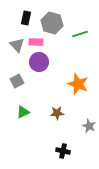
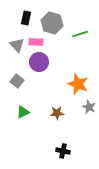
gray square: rotated 24 degrees counterclockwise
gray star: moved 19 px up
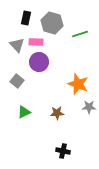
gray star: rotated 24 degrees counterclockwise
green triangle: moved 1 px right
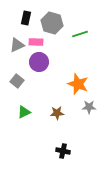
gray triangle: rotated 49 degrees clockwise
